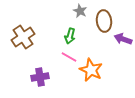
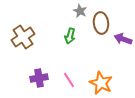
brown ellipse: moved 3 px left, 2 px down
pink line: moved 23 px down; rotated 28 degrees clockwise
orange star: moved 10 px right, 13 px down
purple cross: moved 1 px left, 1 px down
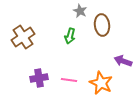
brown ellipse: moved 1 px right, 2 px down
purple arrow: moved 22 px down
pink line: rotated 49 degrees counterclockwise
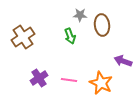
gray star: moved 4 px down; rotated 24 degrees counterclockwise
green arrow: rotated 35 degrees counterclockwise
purple cross: rotated 24 degrees counterclockwise
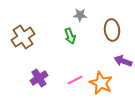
brown ellipse: moved 10 px right, 5 px down
pink line: moved 6 px right; rotated 35 degrees counterclockwise
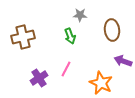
brown cross: rotated 20 degrees clockwise
pink line: moved 9 px left, 11 px up; rotated 35 degrees counterclockwise
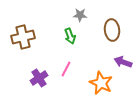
purple arrow: moved 1 px down
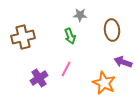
orange star: moved 3 px right
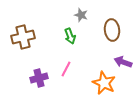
gray star: moved 1 px right; rotated 16 degrees clockwise
purple cross: rotated 18 degrees clockwise
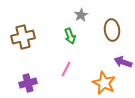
gray star: rotated 24 degrees clockwise
purple cross: moved 11 px left, 5 px down
